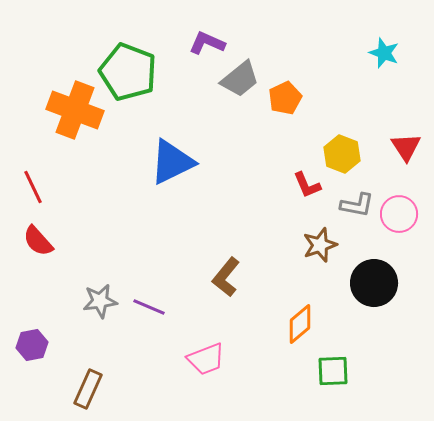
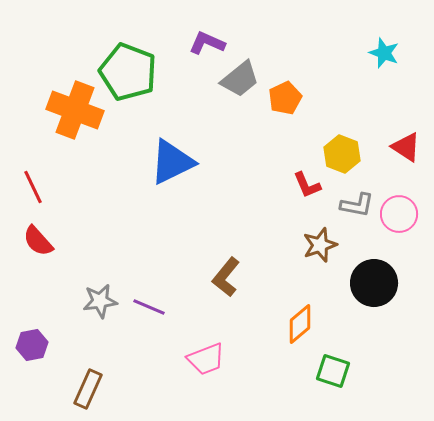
red triangle: rotated 24 degrees counterclockwise
green square: rotated 20 degrees clockwise
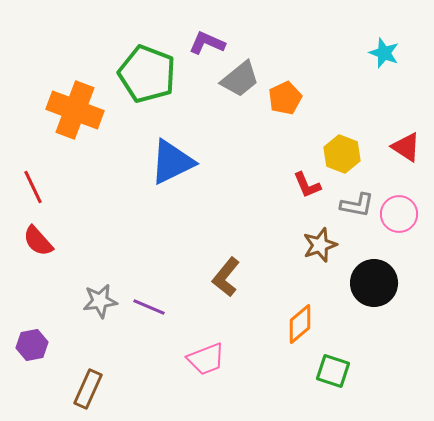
green pentagon: moved 19 px right, 2 px down
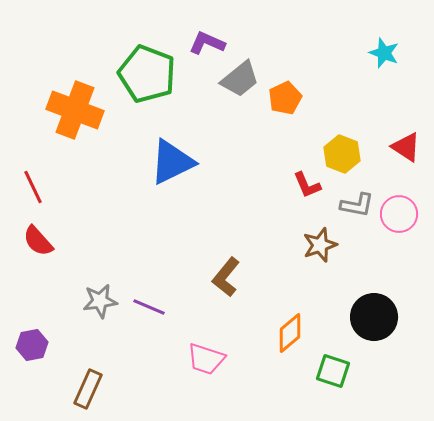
black circle: moved 34 px down
orange diamond: moved 10 px left, 9 px down
pink trapezoid: rotated 39 degrees clockwise
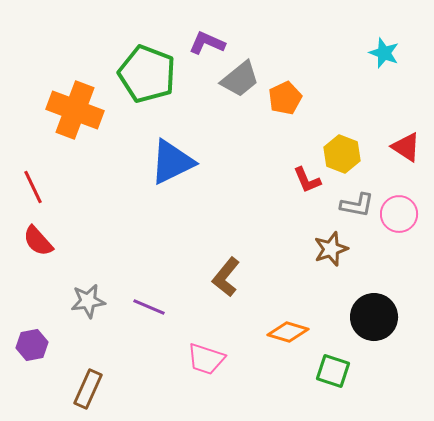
red L-shape: moved 5 px up
brown star: moved 11 px right, 4 px down
gray star: moved 12 px left
orange diamond: moved 2 px left, 1 px up; rotated 57 degrees clockwise
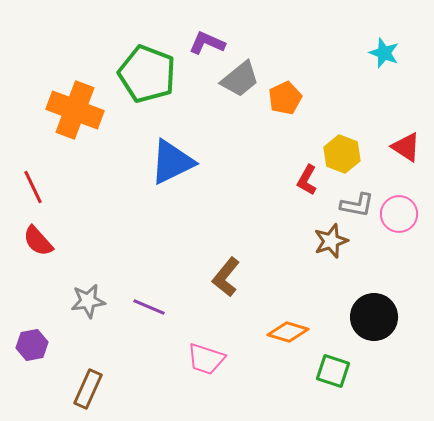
red L-shape: rotated 52 degrees clockwise
brown star: moved 8 px up
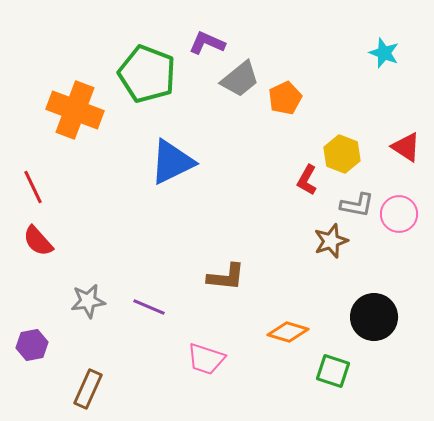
brown L-shape: rotated 123 degrees counterclockwise
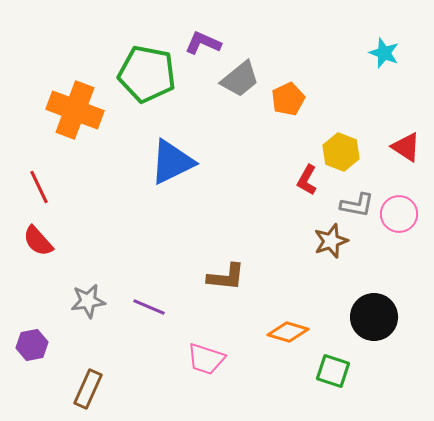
purple L-shape: moved 4 px left
green pentagon: rotated 10 degrees counterclockwise
orange pentagon: moved 3 px right, 1 px down
yellow hexagon: moved 1 px left, 2 px up
red line: moved 6 px right
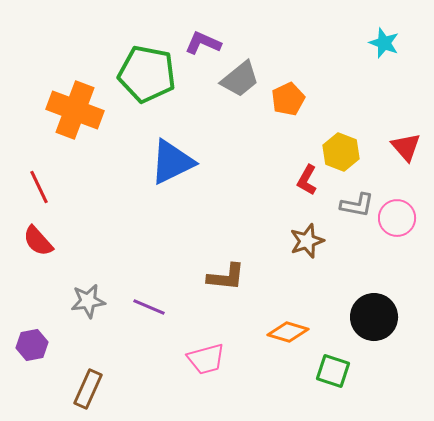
cyan star: moved 10 px up
red triangle: rotated 16 degrees clockwise
pink circle: moved 2 px left, 4 px down
brown star: moved 24 px left
pink trapezoid: rotated 33 degrees counterclockwise
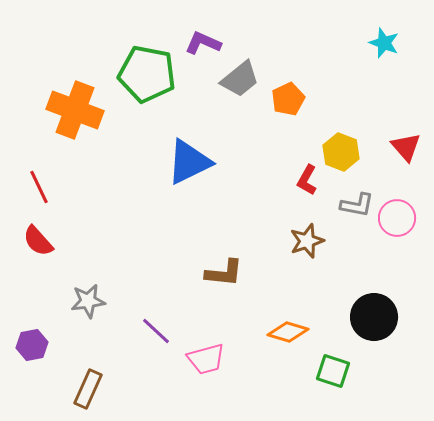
blue triangle: moved 17 px right
brown L-shape: moved 2 px left, 4 px up
purple line: moved 7 px right, 24 px down; rotated 20 degrees clockwise
